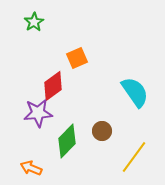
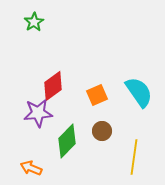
orange square: moved 20 px right, 37 px down
cyan semicircle: moved 4 px right
yellow line: rotated 28 degrees counterclockwise
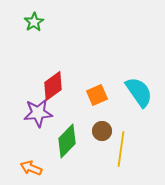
yellow line: moved 13 px left, 8 px up
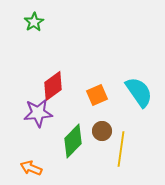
green diamond: moved 6 px right
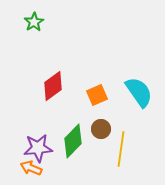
purple star: moved 35 px down
brown circle: moved 1 px left, 2 px up
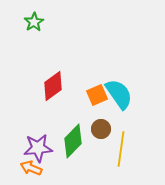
cyan semicircle: moved 20 px left, 2 px down
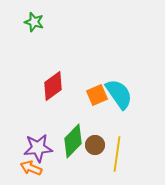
green star: rotated 24 degrees counterclockwise
brown circle: moved 6 px left, 16 px down
yellow line: moved 4 px left, 5 px down
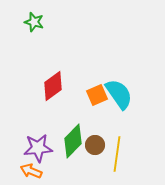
orange arrow: moved 3 px down
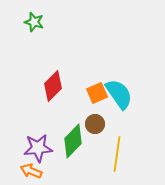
red diamond: rotated 8 degrees counterclockwise
orange square: moved 2 px up
brown circle: moved 21 px up
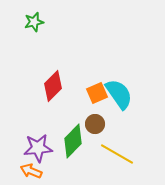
green star: rotated 30 degrees counterclockwise
yellow line: rotated 68 degrees counterclockwise
